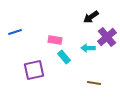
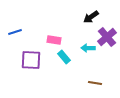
pink rectangle: moved 1 px left
purple square: moved 3 px left, 10 px up; rotated 15 degrees clockwise
brown line: moved 1 px right
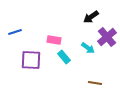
cyan arrow: rotated 144 degrees counterclockwise
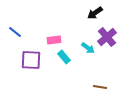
black arrow: moved 4 px right, 4 px up
blue line: rotated 56 degrees clockwise
pink rectangle: rotated 16 degrees counterclockwise
brown line: moved 5 px right, 4 px down
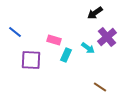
pink rectangle: rotated 24 degrees clockwise
cyan rectangle: moved 2 px right, 2 px up; rotated 64 degrees clockwise
brown line: rotated 24 degrees clockwise
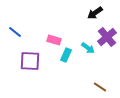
purple square: moved 1 px left, 1 px down
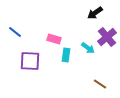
pink rectangle: moved 1 px up
cyan rectangle: rotated 16 degrees counterclockwise
brown line: moved 3 px up
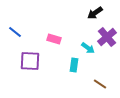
cyan rectangle: moved 8 px right, 10 px down
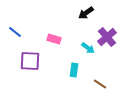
black arrow: moved 9 px left
cyan rectangle: moved 5 px down
